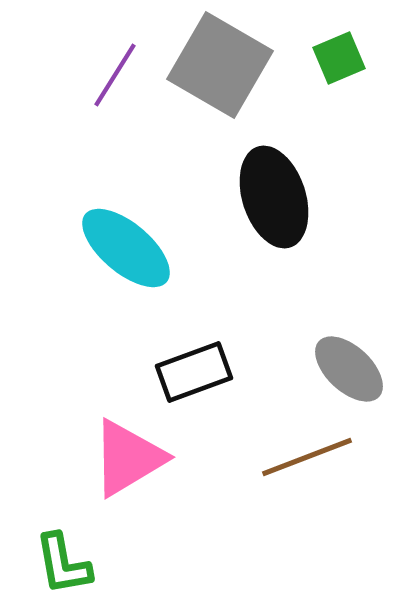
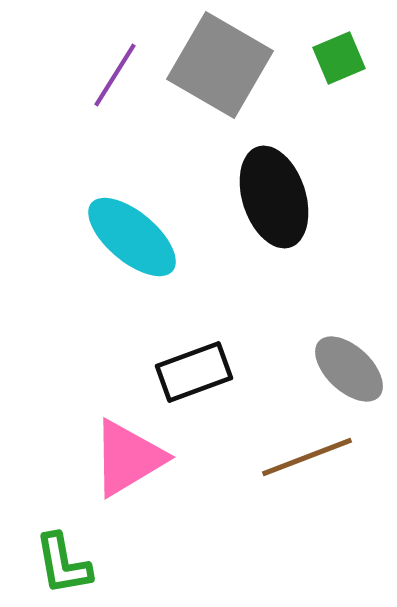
cyan ellipse: moved 6 px right, 11 px up
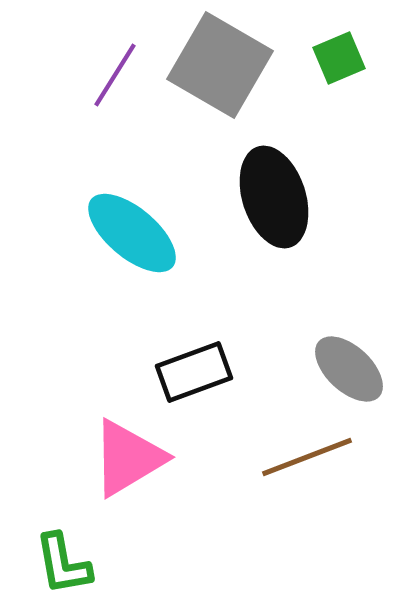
cyan ellipse: moved 4 px up
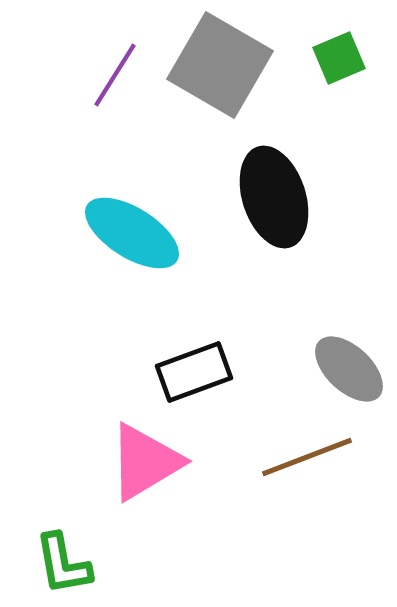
cyan ellipse: rotated 8 degrees counterclockwise
pink triangle: moved 17 px right, 4 px down
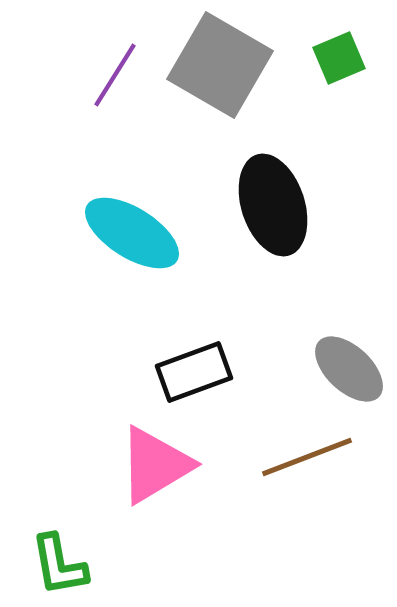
black ellipse: moved 1 px left, 8 px down
pink triangle: moved 10 px right, 3 px down
green L-shape: moved 4 px left, 1 px down
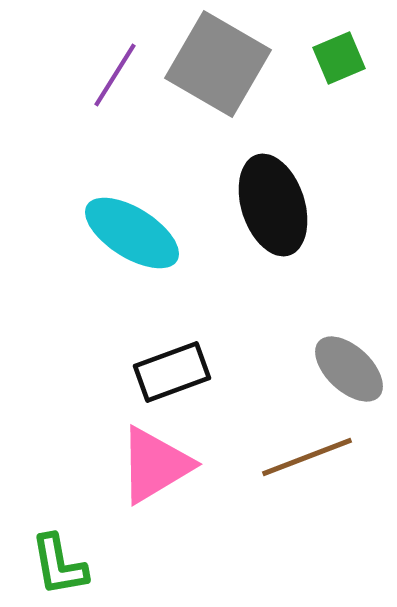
gray square: moved 2 px left, 1 px up
black rectangle: moved 22 px left
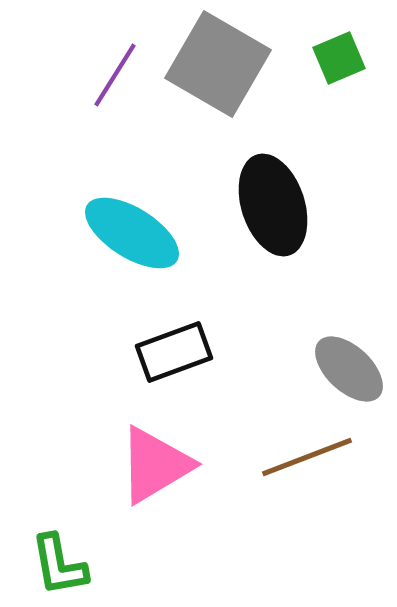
black rectangle: moved 2 px right, 20 px up
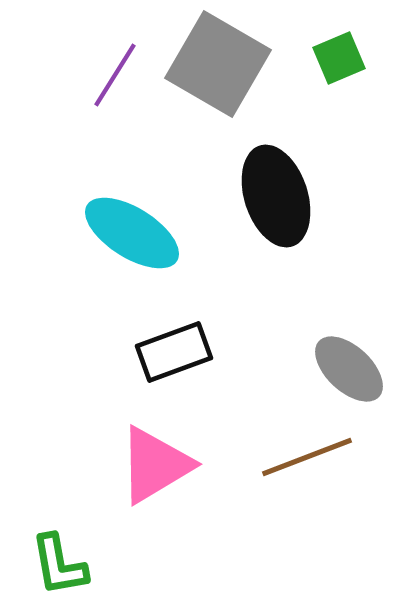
black ellipse: moved 3 px right, 9 px up
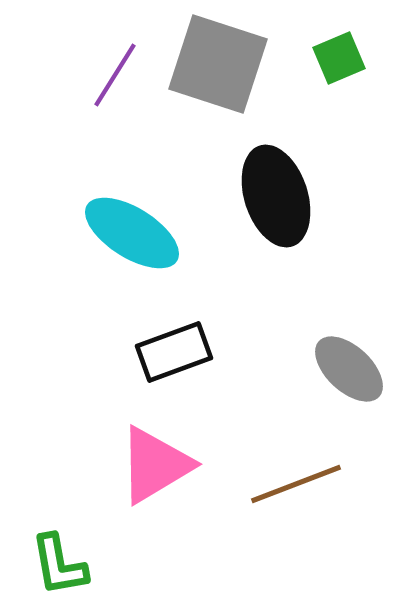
gray square: rotated 12 degrees counterclockwise
brown line: moved 11 px left, 27 px down
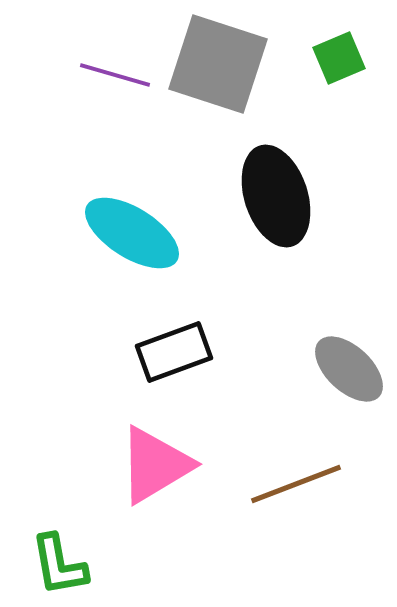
purple line: rotated 74 degrees clockwise
